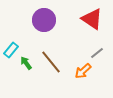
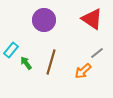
brown line: rotated 55 degrees clockwise
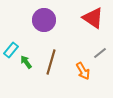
red triangle: moved 1 px right, 1 px up
gray line: moved 3 px right
green arrow: moved 1 px up
orange arrow: rotated 78 degrees counterclockwise
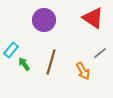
green arrow: moved 2 px left, 2 px down
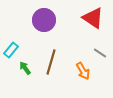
gray line: rotated 72 degrees clockwise
green arrow: moved 1 px right, 4 px down
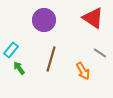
brown line: moved 3 px up
green arrow: moved 6 px left
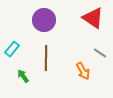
cyan rectangle: moved 1 px right, 1 px up
brown line: moved 5 px left, 1 px up; rotated 15 degrees counterclockwise
green arrow: moved 4 px right, 8 px down
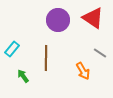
purple circle: moved 14 px right
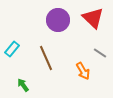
red triangle: rotated 10 degrees clockwise
brown line: rotated 25 degrees counterclockwise
green arrow: moved 9 px down
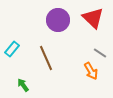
orange arrow: moved 8 px right
